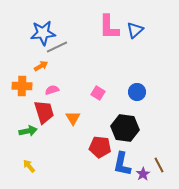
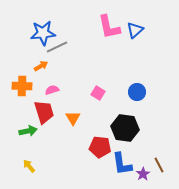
pink L-shape: rotated 12 degrees counterclockwise
blue L-shape: rotated 20 degrees counterclockwise
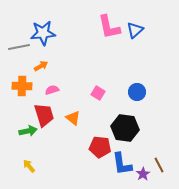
gray line: moved 38 px left; rotated 15 degrees clockwise
red trapezoid: moved 3 px down
orange triangle: rotated 21 degrees counterclockwise
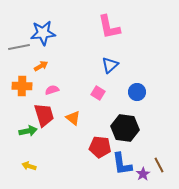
blue triangle: moved 25 px left, 35 px down
yellow arrow: rotated 32 degrees counterclockwise
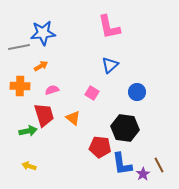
orange cross: moved 2 px left
pink square: moved 6 px left
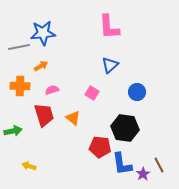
pink L-shape: rotated 8 degrees clockwise
green arrow: moved 15 px left
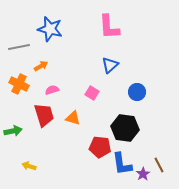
blue star: moved 7 px right, 4 px up; rotated 20 degrees clockwise
orange cross: moved 1 px left, 2 px up; rotated 24 degrees clockwise
orange triangle: rotated 21 degrees counterclockwise
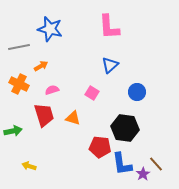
brown line: moved 3 px left, 1 px up; rotated 14 degrees counterclockwise
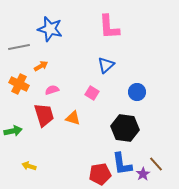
blue triangle: moved 4 px left
red pentagon: moved 27 px down; rotated 15 degrees counterclockwise
